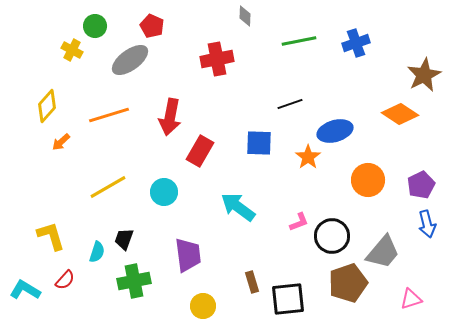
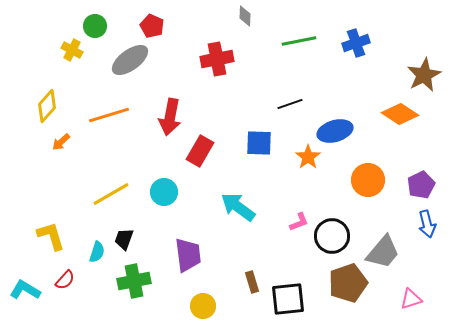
yellow line: moved 3 px right, 7 px down
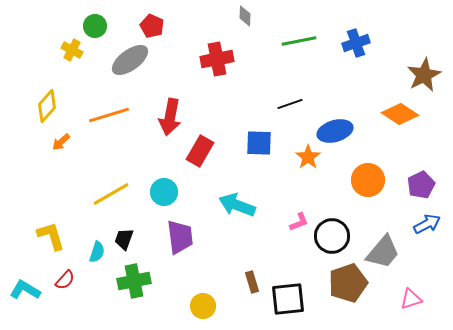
cyan arrow: moved 1 px left, 2 px up; rotated 15 degrees counterclockwise
blue arrow: rotated 104 degrees counterclockwise
purple trapezoid: moved 8 px left, 18 px up
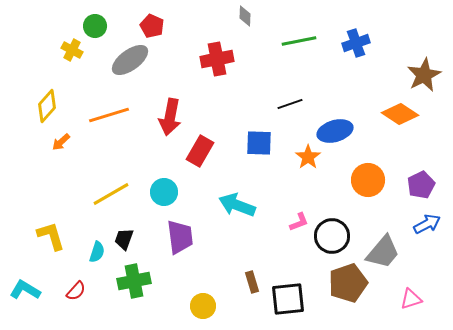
red semicircle: moved 11 px right, 11 px down
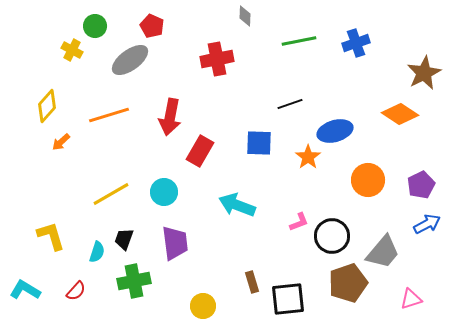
brown star: moved 2 px up
purple trapezoid: moved 5 px left, 6 px down
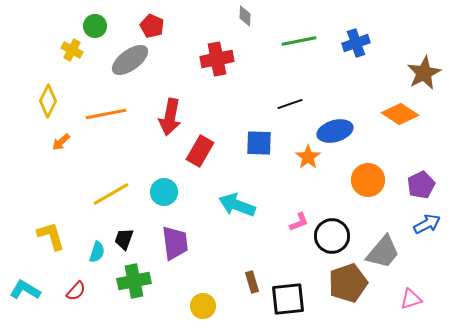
yellow diamond: moved 1 px right, 5 px up; rotated 16 degrees counterclockwise
orange line: moved 3 px left, 1 px up; rotated 6 degrees clockwise
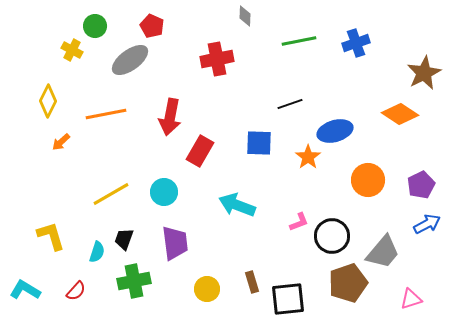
yellow circle: moved 4 px right, 17 px up
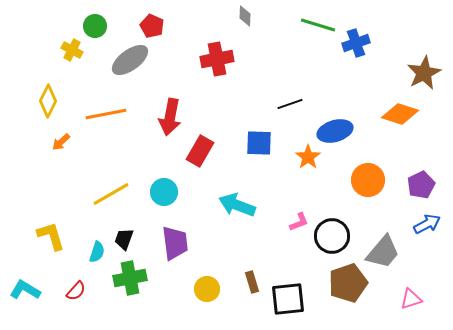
green line: moved 19 px right, 16 px up; rotated 28 degrees clockwise
orange diamond: rotated 15 degrees counterclockwise
green cross: moved 4 px left, 3 px up
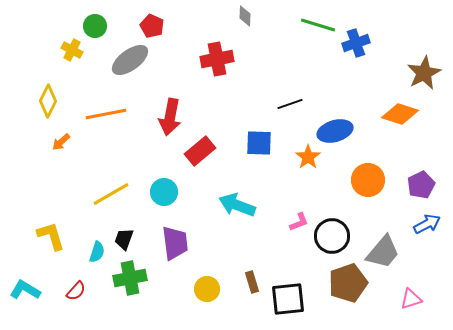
red rectangle: rotated 20 degrees clockwise
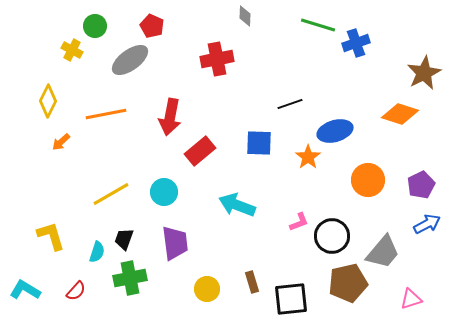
brown pentagon: rotated 6 degrees clockwise
black square: moved 3 px right
